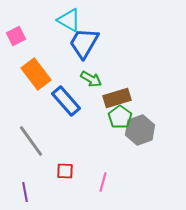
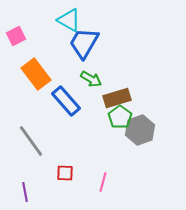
red square: moved 2 px down
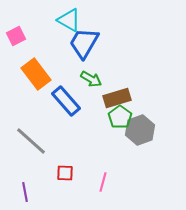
gray line: rotated 12 degrees counterclockwise
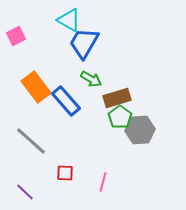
orange rectangle: moved 13 px down
gray hexagon: rotated 16 degrees clockwise
purple line: rotated 36 degrees counterclockwise
